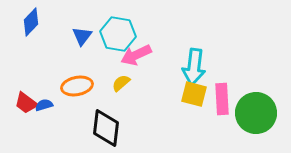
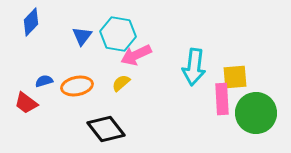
yellow square: moved 41 px right, 17 px up; rotated 20 degrees counterclockwise
blue semicircle: moved 24 px up
black diamond: moved 1 px down; rotated 45 degrees counterclockwise
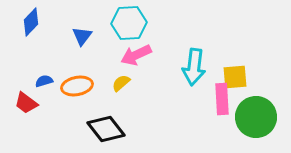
cyan hexagon: moved 11 px right, 11 px up; rotated 12 degrees counterclockwise
green circle: moved 4 px down
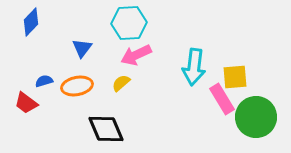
blue triangle: moved 12 px down
pink rectangle: rotated 28 degrees counterclockwise
black diamond: rotated 15 degrees clockwise
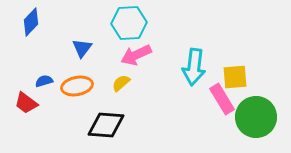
black diamond: moved 4 px up; rotated 63 degrees counterclockwise
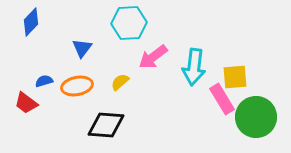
pink arrow: moved 17 px right, 2 px down; rotated 12 degrees counterclockwise
yellow semicircle: moved 1 px left, 1 px up
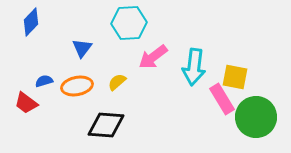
yellow square: rotated 16 degrees clockwise
yellow semicircle: moved 3 px left
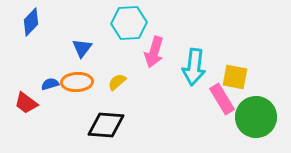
pink arrow: moved 1 px right, 5 px up; rotated 36 degrees counterclockwise
blue semicircle: moved 6 px right, 3 px down
orange ellipse: moved 4 px up; rotated 8 degrees clockwise
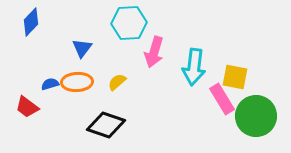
red trapezoid: moved 1 px right, 4 px down
green circle: moved 1 px up
black diamond: rotated 15 degrees clockwise
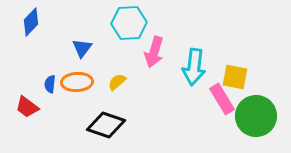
blue semicircle: rotated 66 degrees counterclockwise
